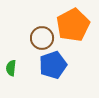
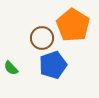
orange pentagon: rotated 12 degrees counterclockwise
green semicircle: rotated 49 degrees counterclockwise
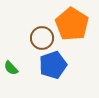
orange pentagon: moved 1 px left, 1 px up
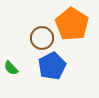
blue pentagon: moved 1 px left, 1 px down; rotated 8 degrees counterclockwise
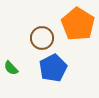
orange pentagon: moved 6 px right
blue pentagon: moved 1 px right, 2 px down
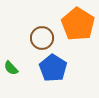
blue pentagon: rotated 12 degrees counterclockwise
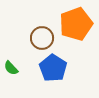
orange pentagon: moved 2 px left; rotated 20 degrees clockwise
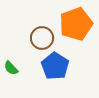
blue pentagon: moved 2 px right, 2 px up
